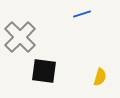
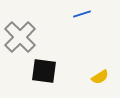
yellow semicircle: rotated 42 degrees clockwise
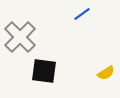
blue line: rotated 18 degrees counterclockwise
yellow semicircle: moved 6 px right, 4 px up
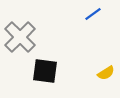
blue line: moved 11 px right
black square: moved 1 px right
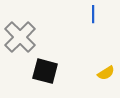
blue line: rotated 54 degrees counterclockwise
black square: rotated 8 degrees clockwise
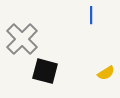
blue line: moved 2 px left, 1 px down
gray cross: moved 2 px right, 2 px down
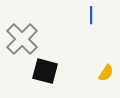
yellow semicircle: rotated 24 degrees counterclockwise
